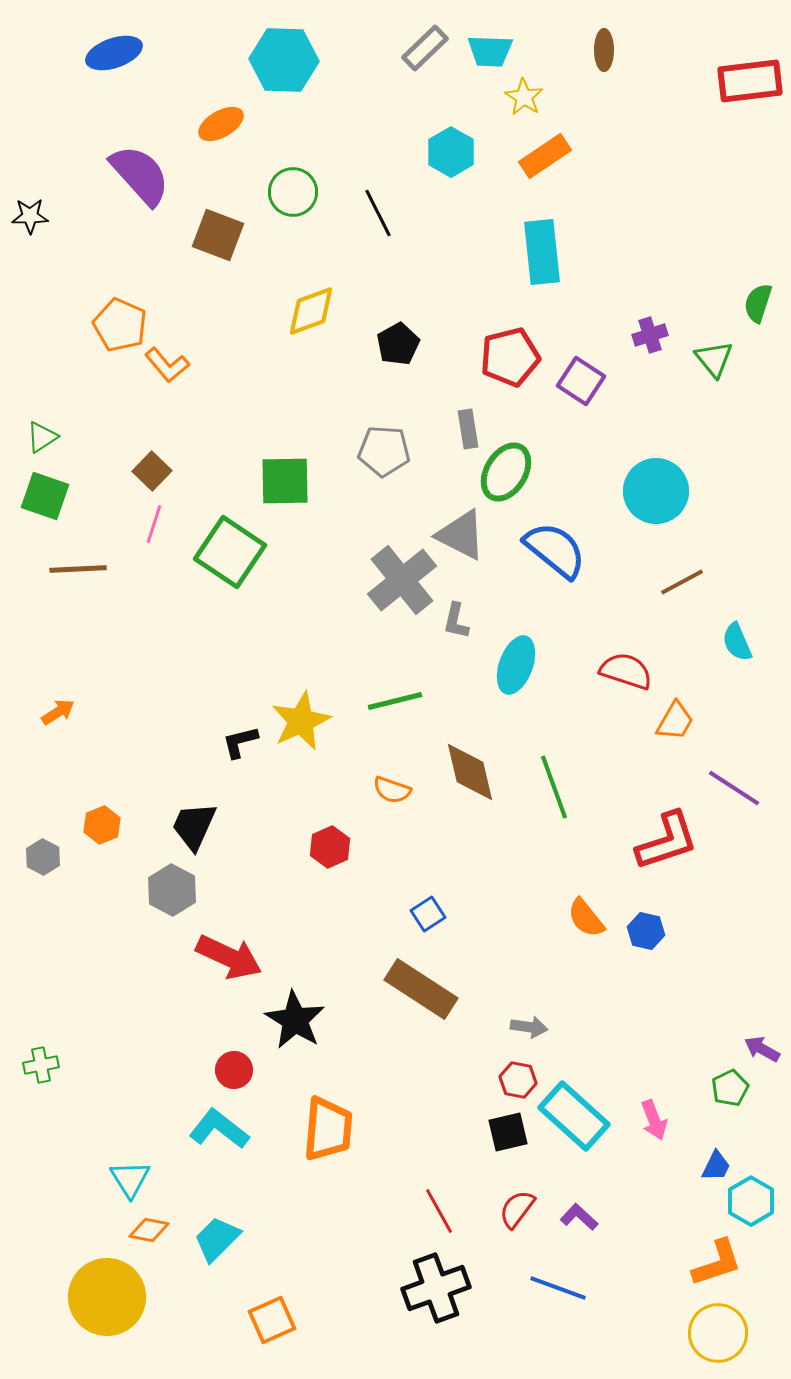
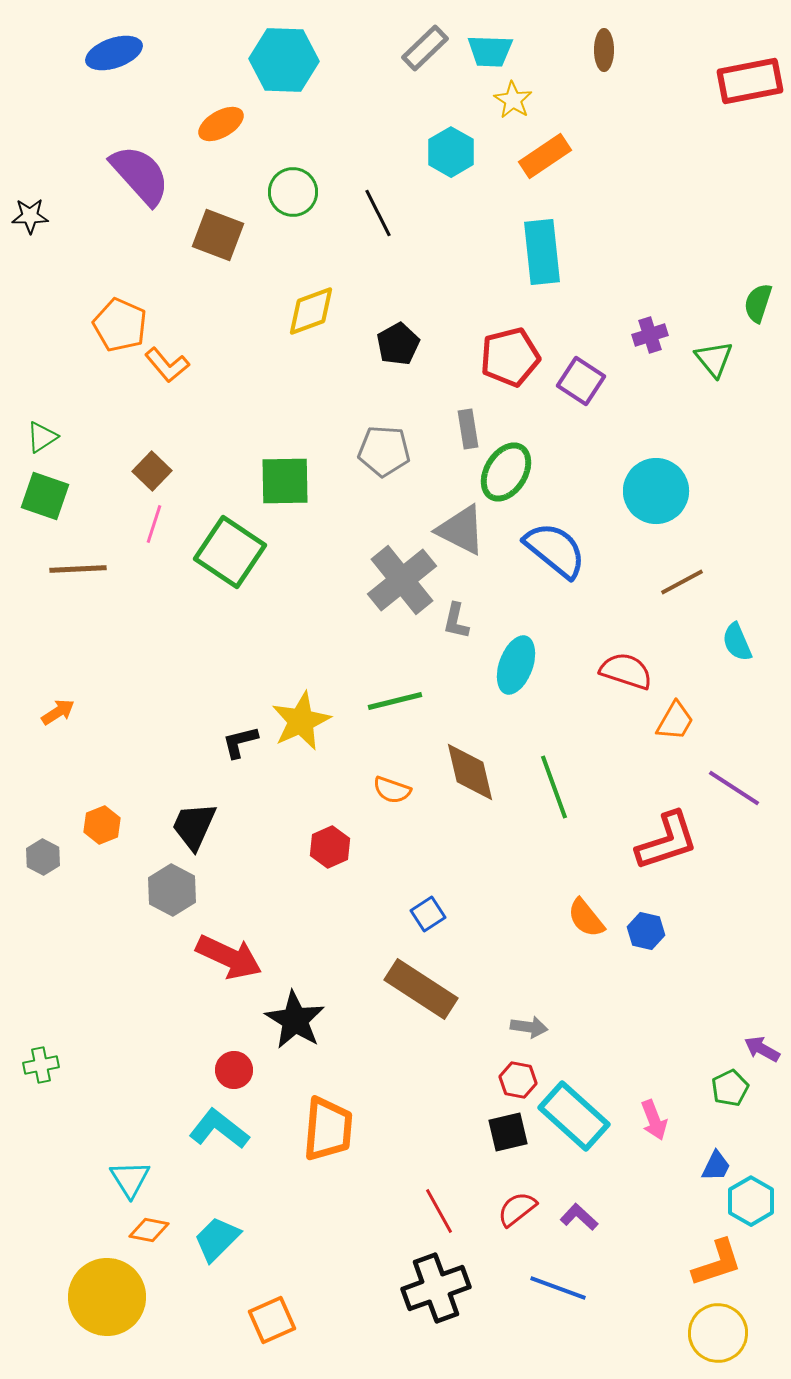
red rectangle at (750, 81): rotated 4 degrees counterclockwise
yellow star at (524, 97): moved 11 px left, 3 px down
gray triangle at (461, 535): moved 5 px up
red semicircle at (517, 1209): rotated 15 degrees clockwise
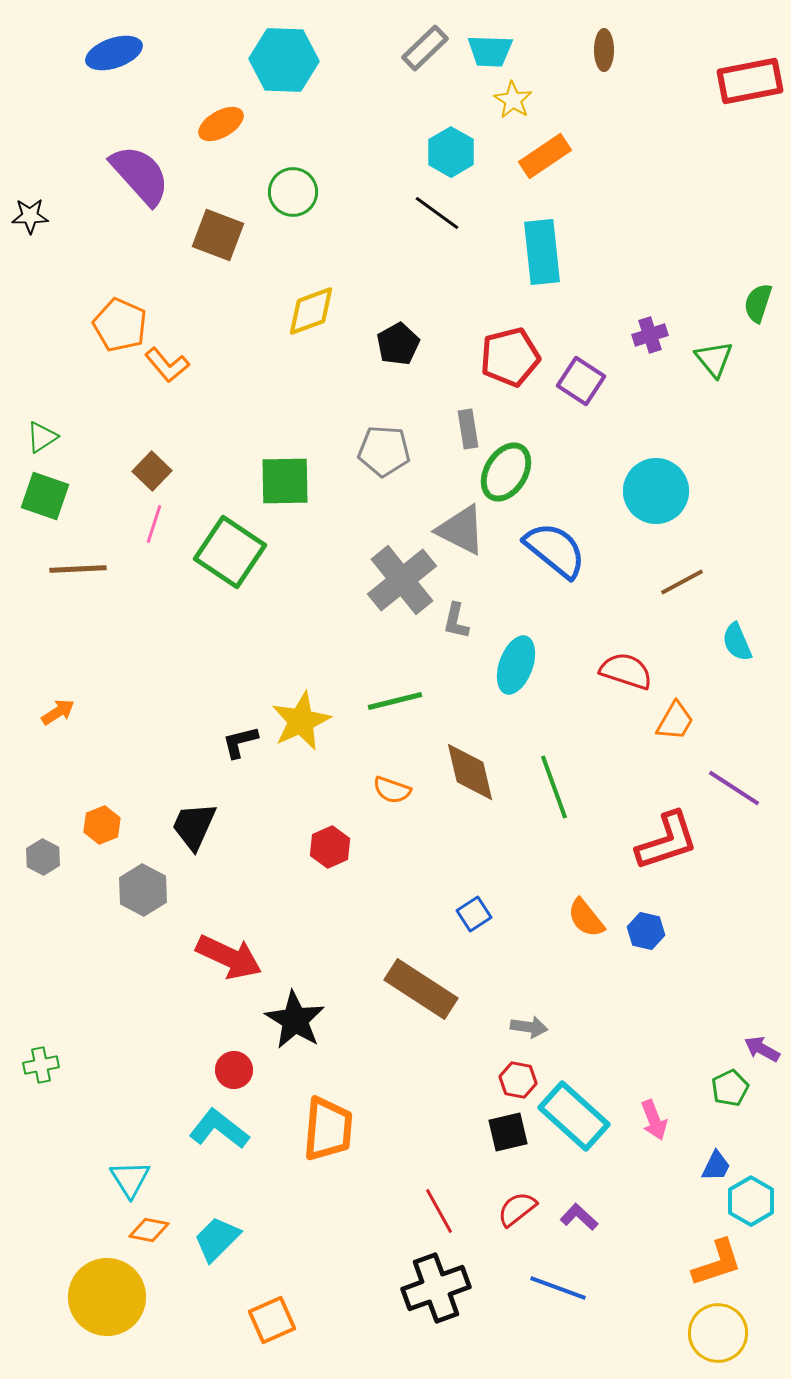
black line at (378, 213): moved 59 px right; rotated 27 degrees counterclockwise
gray hexagon at (172, 890): moved 29 px left
blue square at (428, 914): moved 46 px right
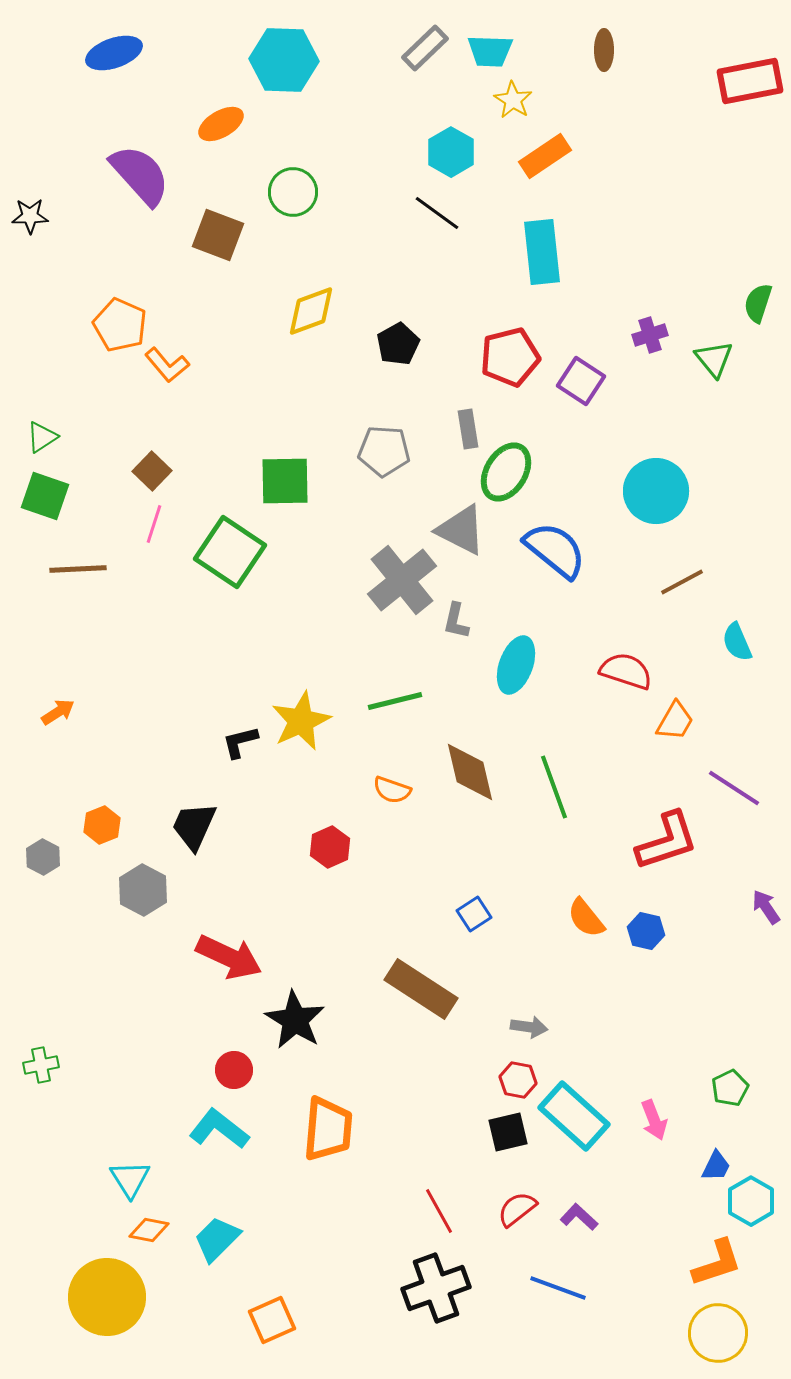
purple arrow at (762, 1049): moved 4 px right, 142 px up; rotated 27 degrees clockwise
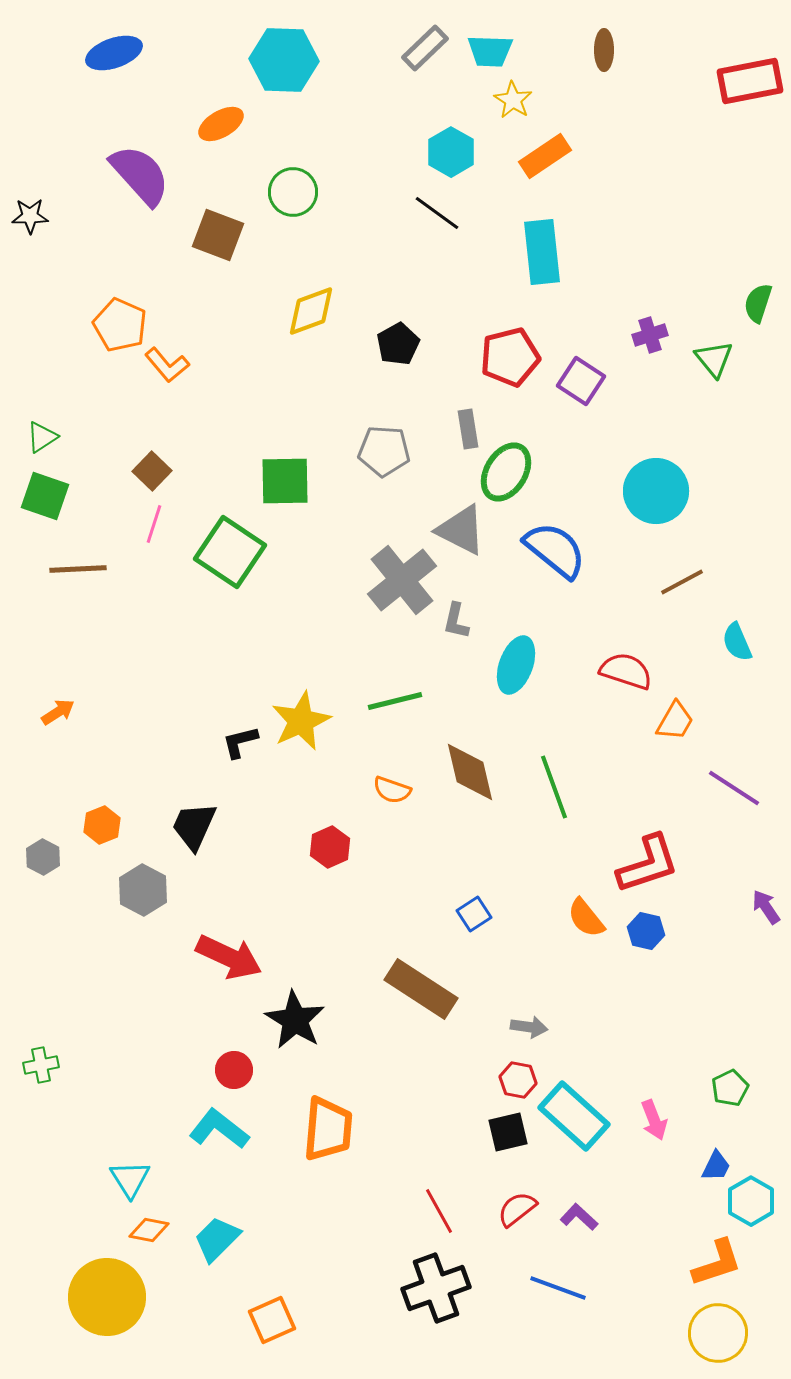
red L-shape at (667, 841): moved 19 px left, 23 px down
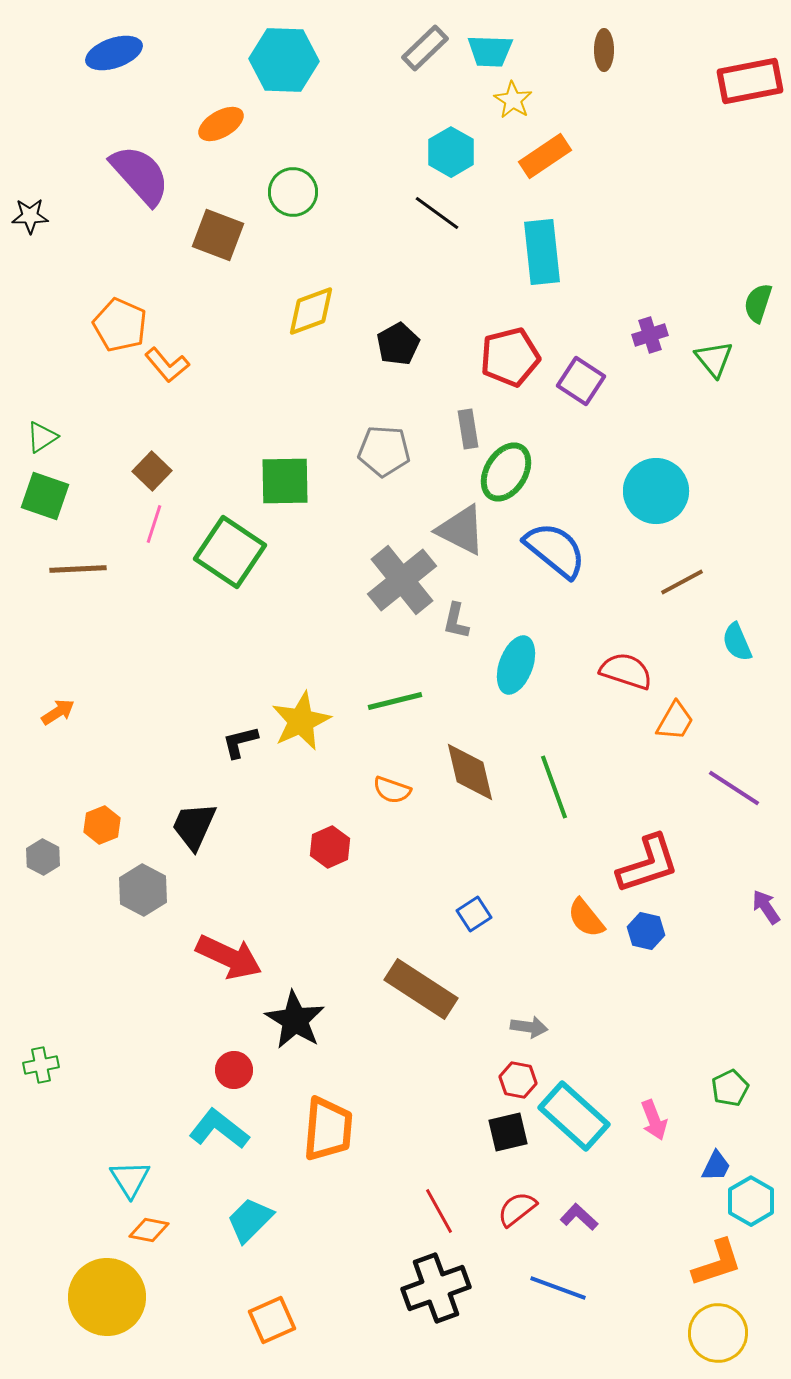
cyan trapezoid at (217, 1239): moved 33 px right, 19 px up
